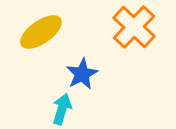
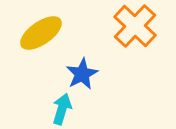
orange cross: moved 1 px right, 1 px up
yellow ellipse: moved 1 px down
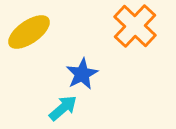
yellow ellipse: moved 12 px left, 1 px up
cyan arrow: moved 1 px right, 1 px up; rotated 32 degrees clockwise
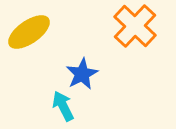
cyan arrow: moved 2 px up; rotated 76 degrees counterclockwise
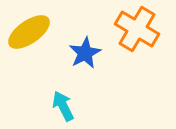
orange cross: moved 2 px right, 3 px down; rotated 12 degrees counterclockwise
blue star: moved 3 px right, 21 px up
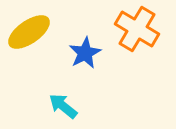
cyan arrow: rotated 24 degrees counterclockwise
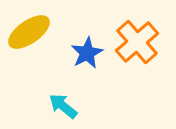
orange cross: moved 13 px down; rotated 18 degrees clockwise
blue star: moved 2 px right
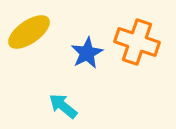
orange cross: rotated 30 degrees counterclockwise
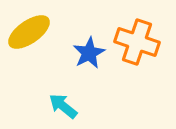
blue star: moved 2 px right
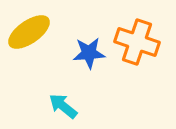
blue star: rotated 24 degrees clockwise
